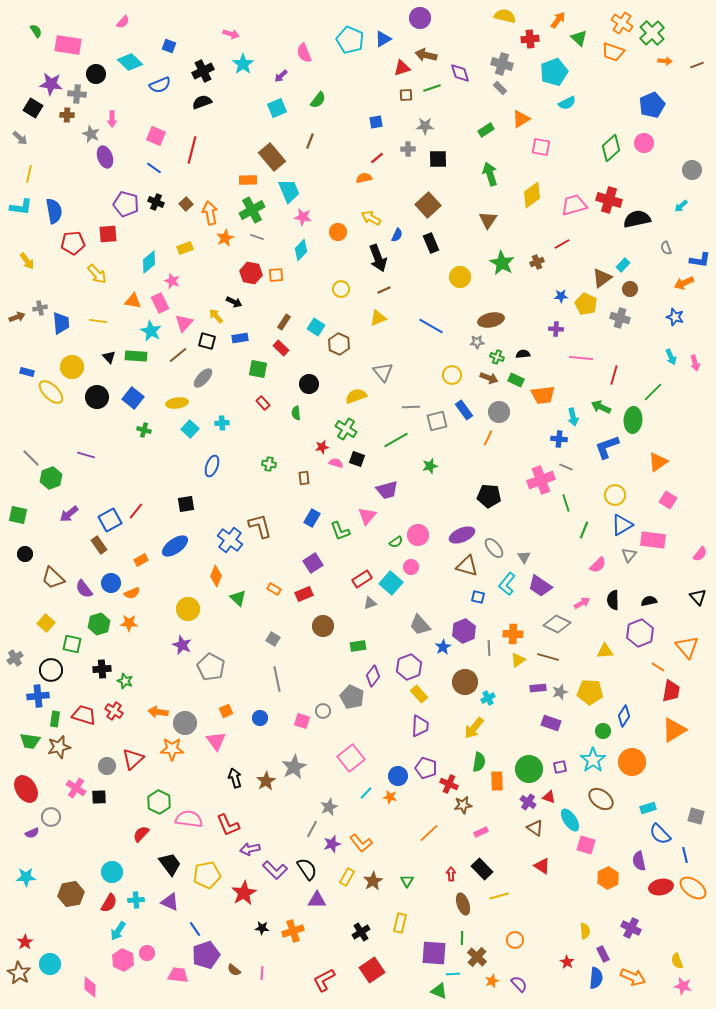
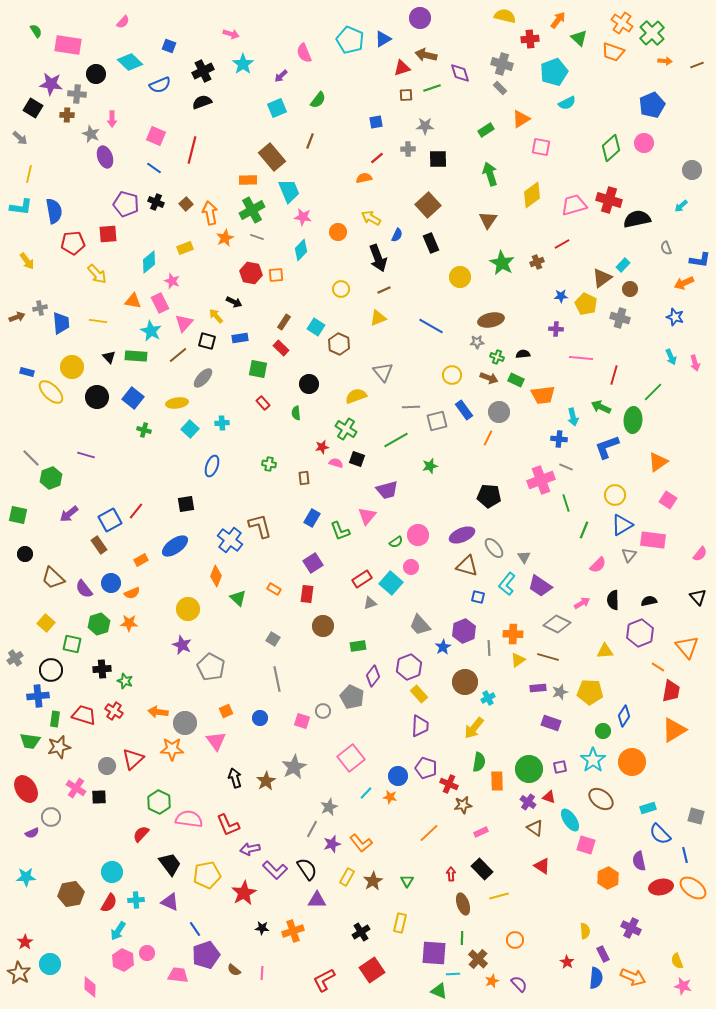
red rectangle at (304, 594): moved 3 px right; rotated 60 degrees counterclockwise
brown cross at (477, 957): moved 1 px right, 2 px down
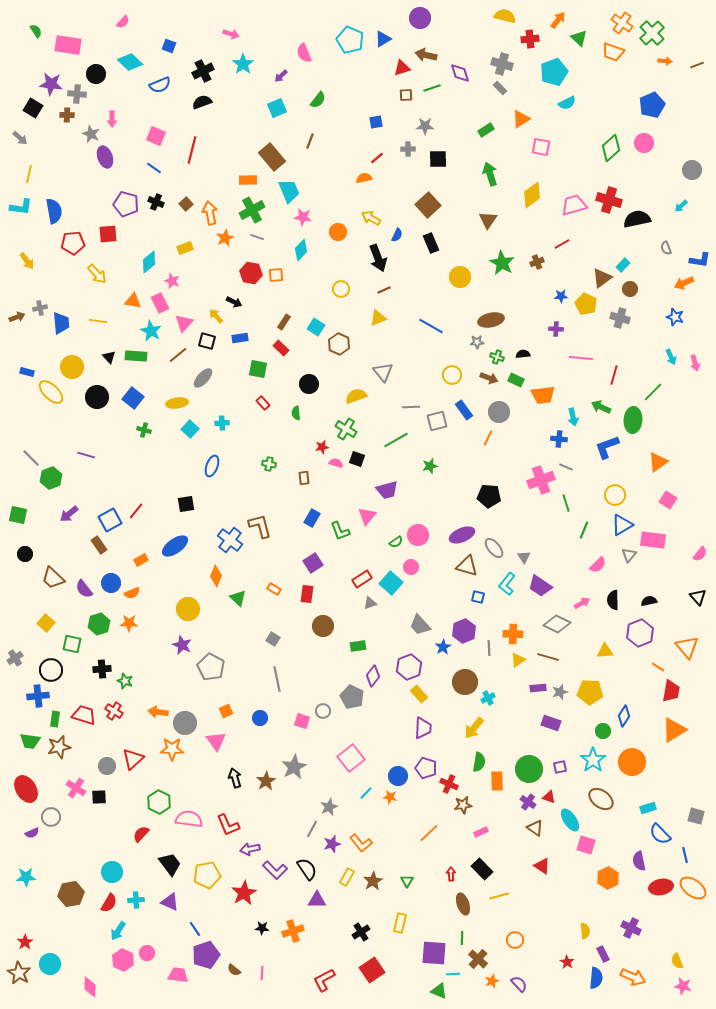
purple trapezoid at (420, 726): moved 3 px right, 2 px down
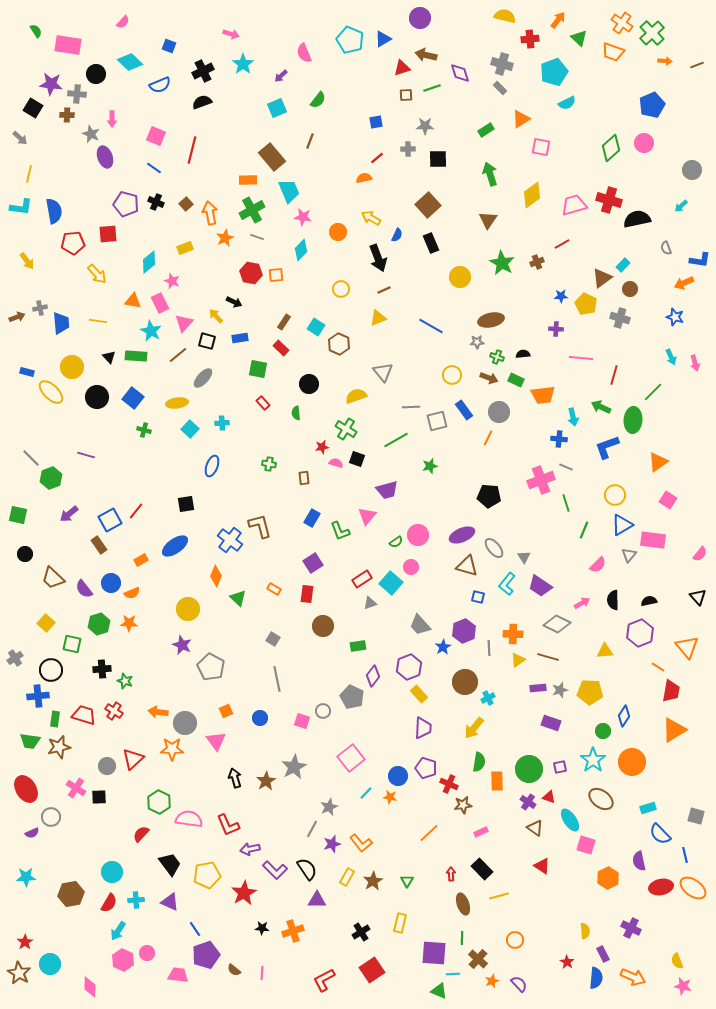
gray star at (560, 692): moved 2 px up
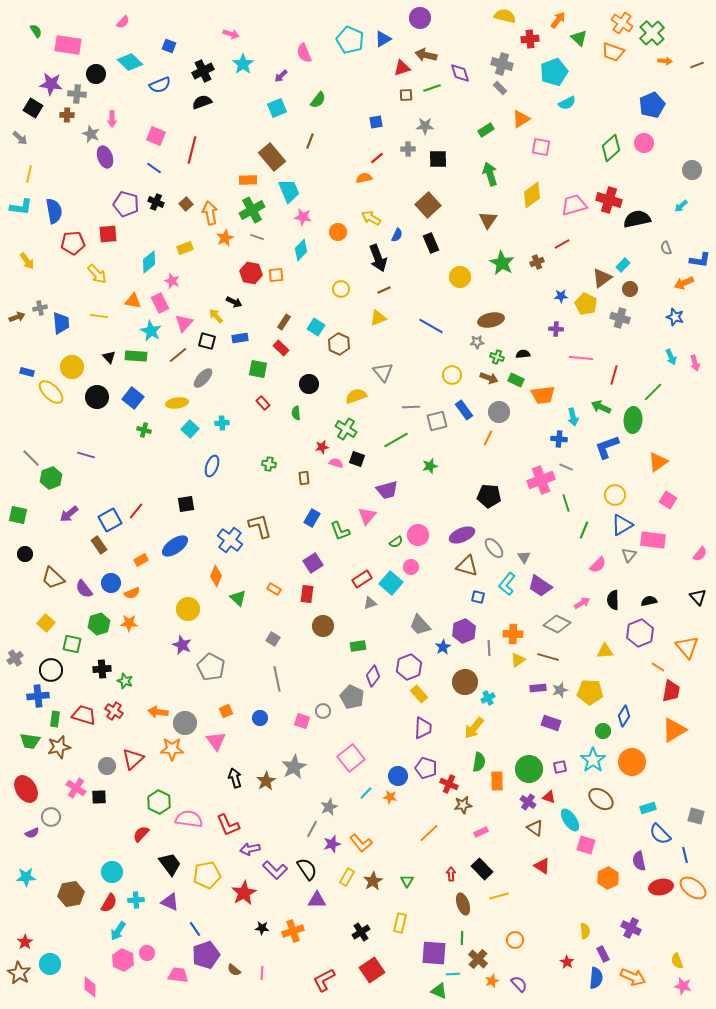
yellow line at (98, 321): moved 1 px right, 5 px up
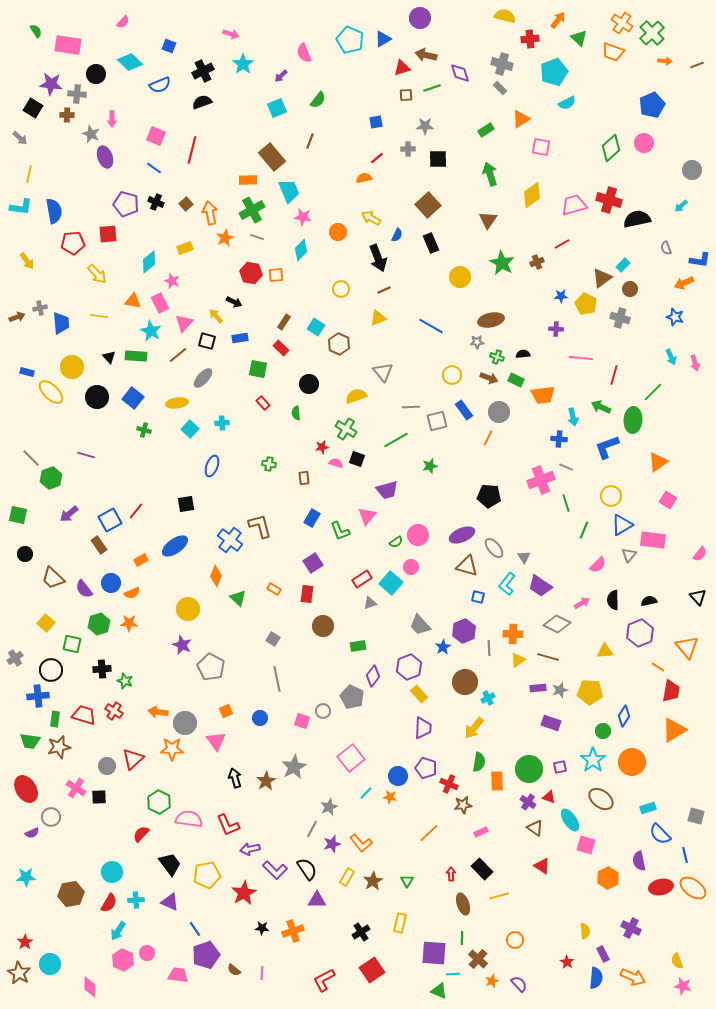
yellow circle at (615, 495): moved 4 px left, 1 px down
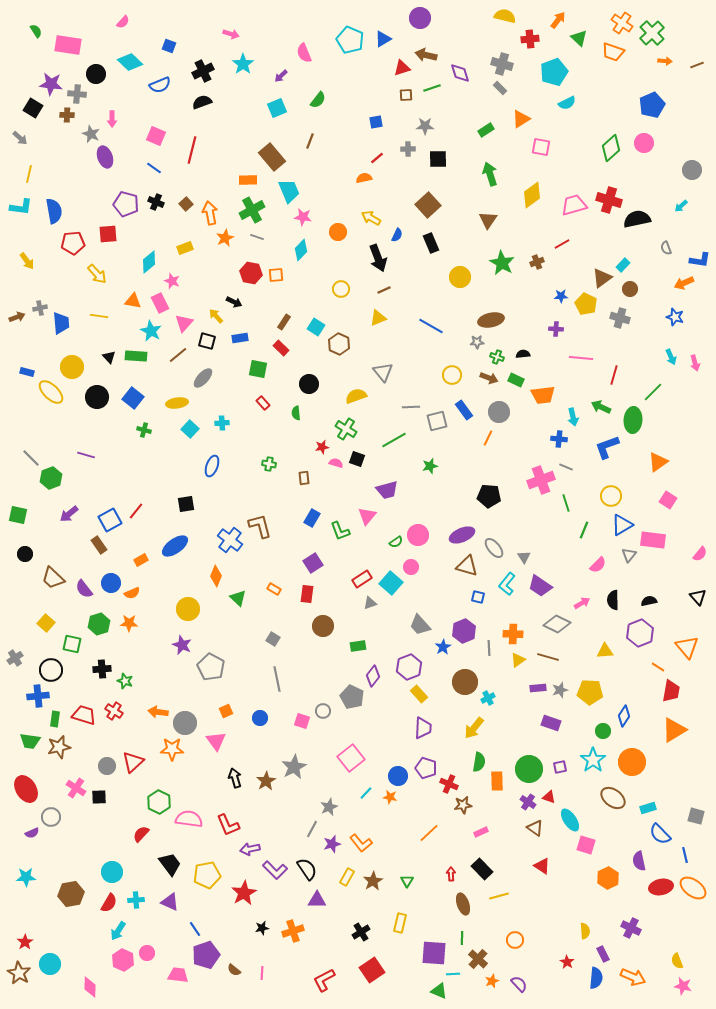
green line at (396, 440): moved 2 px left
red triangle at (133, 759): moved 3 px down
brown ellipse at (601, 799): moved 12 px right, 1 px up
black star at (262, 928): rotated 16 degrees counterclockwise
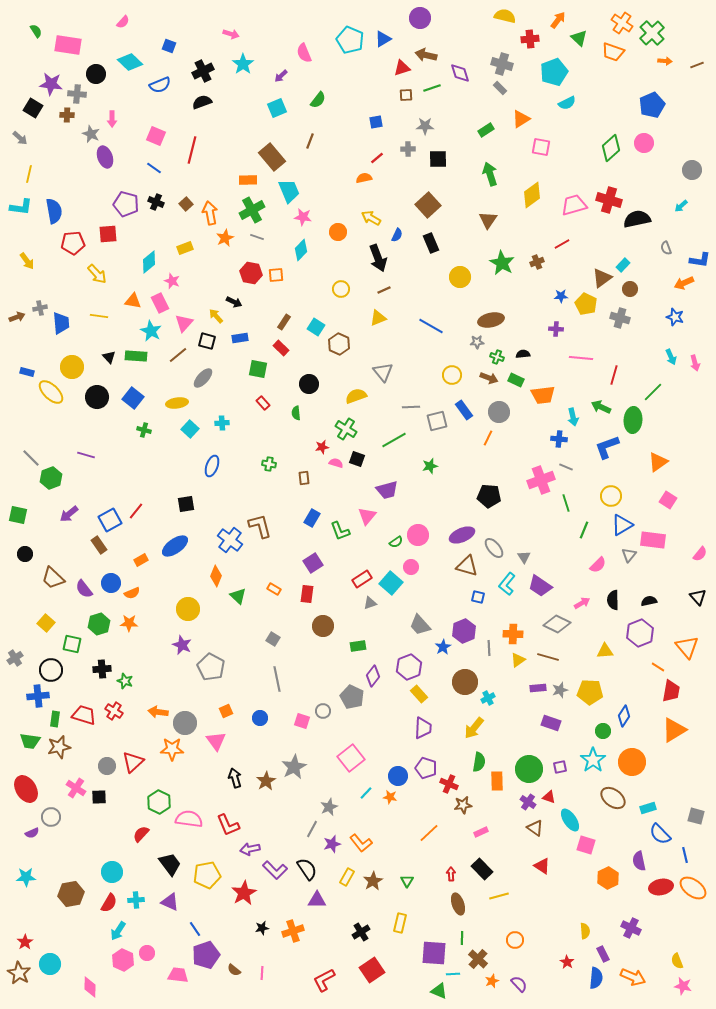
green triangle at (238, 598): moved 2 px up
brown ellipse at (463, 904): moved 5 px left
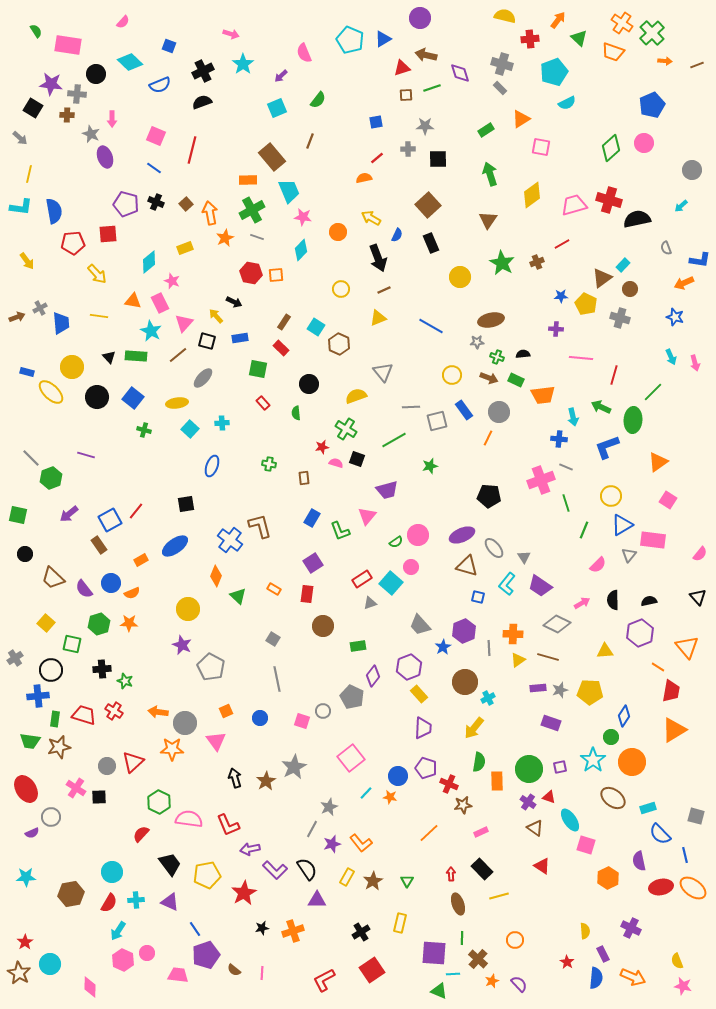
gray cross at (40, 308): rotated 16 degrees counterclockwise
green circle at (603, 731): moved 8 px right, 6 px down
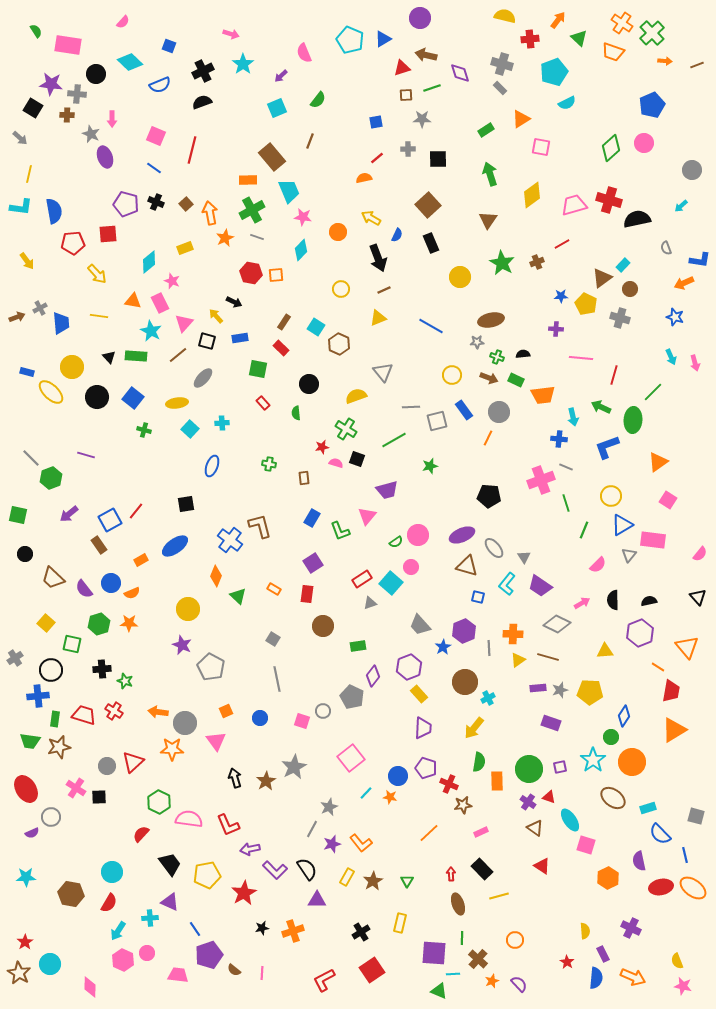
gray star at (425, 126): moved 3 px left, 7 px up
brown hexagon at (71, 894): rotated 20 degrees clockwise
cyan cross at (136, 900): moved 14 px right, 18 px down
purple pentagon at (206, 955): moved 3 px right
